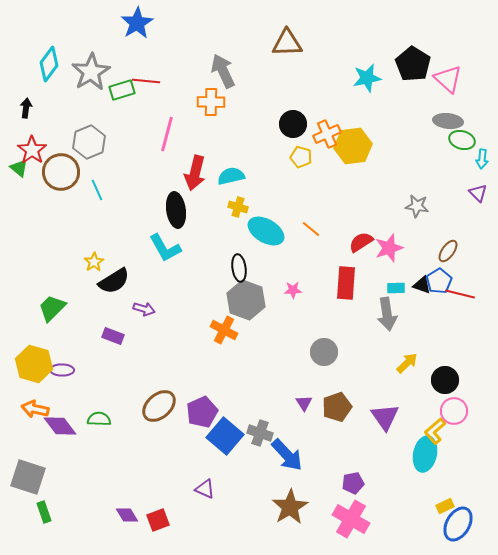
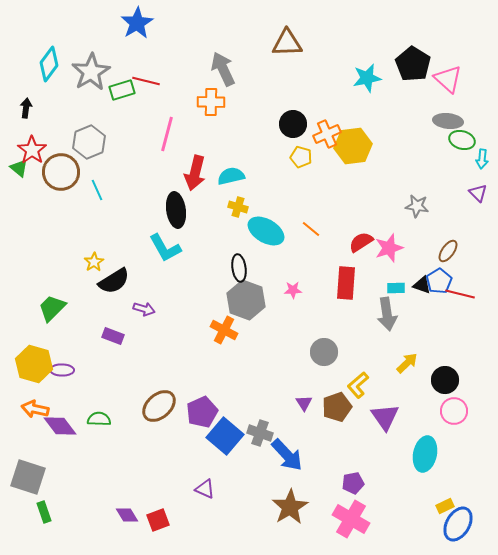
gray arrow at (223, 71): moved 2 px up
red line at (146, 81): rotated 8 degrees clockwise
yellow L-shape at (435, 431): moved 77 px left, 46 px up
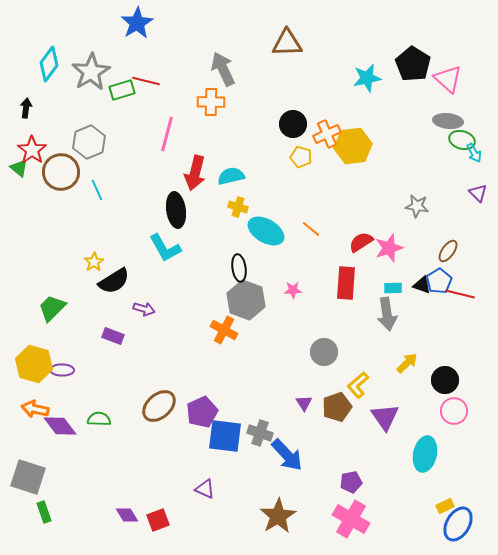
cyan arrow at (482, 159): moved 8 px left, 6 px up; rotated 36 degrees counterclockwise
cyan rectangle at (396, 288): moved 3 px left
blue square at (225, 436): rotated 33 degrees counterclockwise
purple pentagon at (353, 483): moved 2 px left, 1 px up
brown star at (290, 507): moved 12 px left, 9 px down
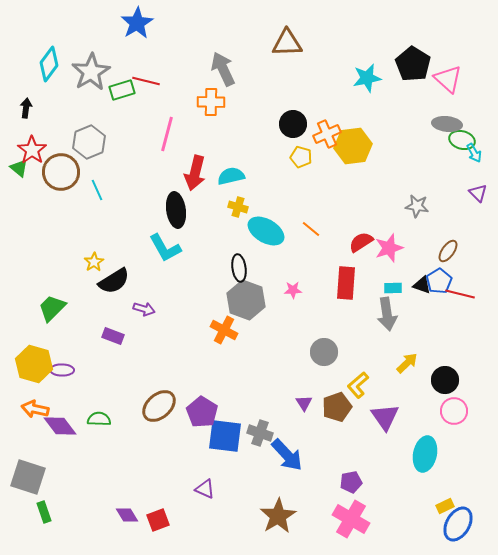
gray ellipse at (448, 121): moved 1 px left, 3 px down
purple pentagon at (202, 412): rotated 16 degrees counterclockwise
